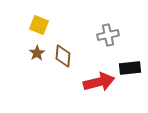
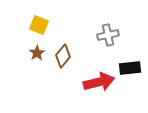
brown diamond: rotated 35 degrees clockwise
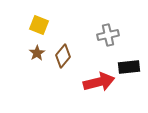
black rectangle: moved 1 px left, 1 px up
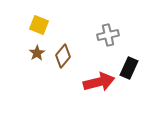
black rectangle: moved 1 px down; rotated 60 degrees counterclockwise
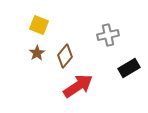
brown diamond: moved 2 px right
black rectangle: rotated 35 degrees clockwise
red arrow: moved 21 px left, 4 px down; rotated 20 degrees counterclockwise
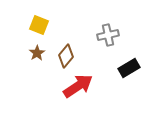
brown diamond: moved 1 px right
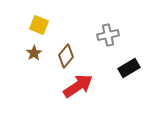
brown star: moved 3 px left
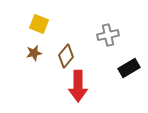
yellow square: moved 1 px up
brown star: rotated 21 degrees clockwise
red arrow: rotated 124 degrees clockwise
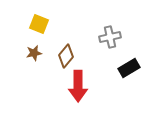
gray cross: moved 2 px right, 2 px down
